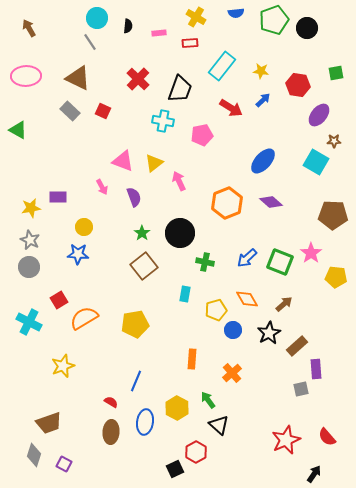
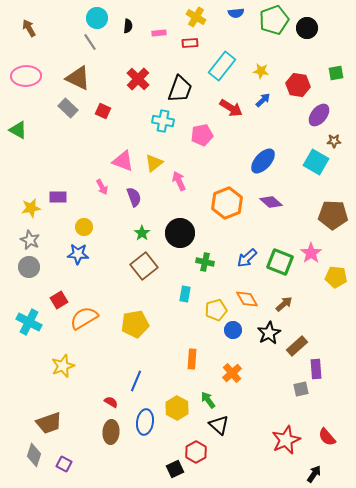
gray rectangle at (70, 111): moved 2 px left, 3 px up
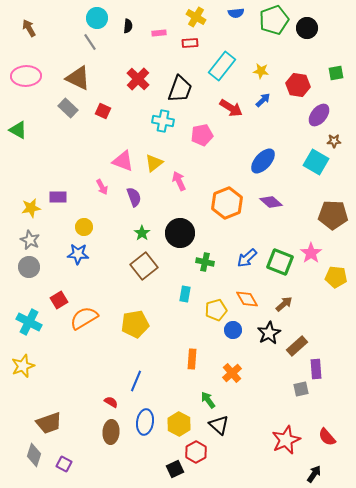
yellow star at (63, 366): moved 40 px left
yellow hexagon at (177, 408): moved 2 px right, 16 px down
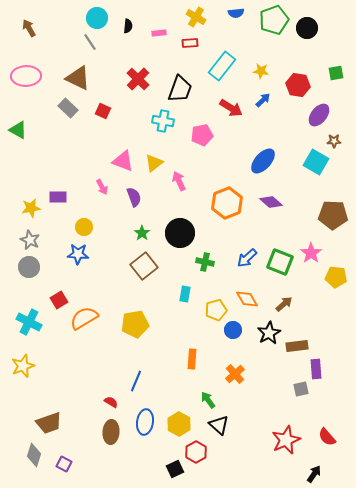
brown rectangle at (297, 346): rotated 35 degrees clockwise
orange cross at (232, 373): moved 3 px right, 1 px down
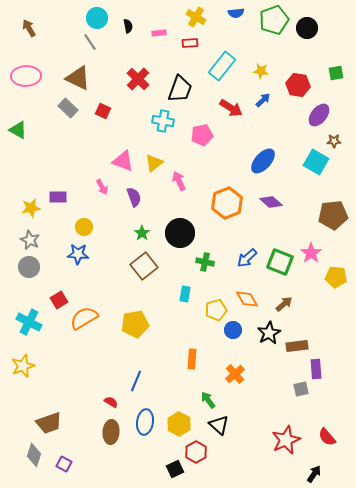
black semicircle at (128, 26): rotated 16 degrees counterclockwise
brown pentagon at (333, 215): rotated 8 degrees counterclockwise
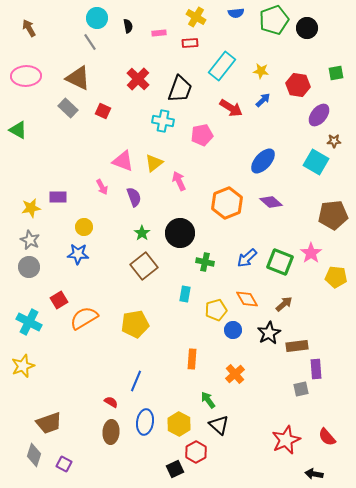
black arrow at (314, 474): rotated 114 degrees counterclockwise
